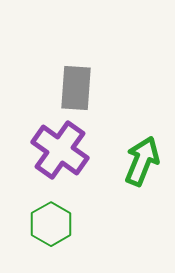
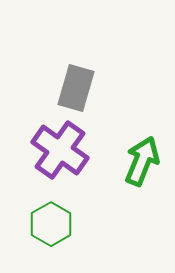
gray rectangle: rotated 12 degrees clockwise
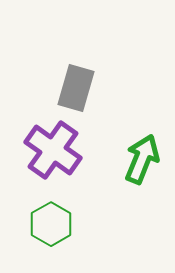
purple cross: moved 7 px left
green arrow: moved 2 px up
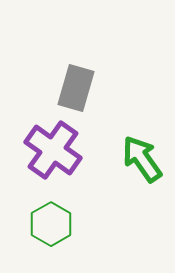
green arrow: rotated 57 degrees counterclockwise
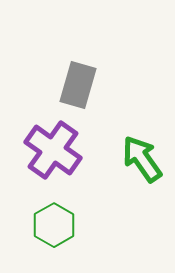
gray rectangle: moved 2 px right, 3 px up
green hexagon: moved 3 px right, 1 px down
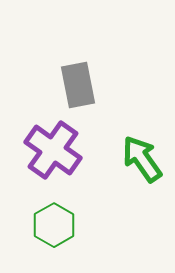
gray rectangle: rotated 27 degrees counterclockwise
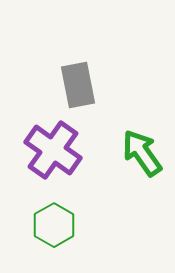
green arrow: moved 6 px up
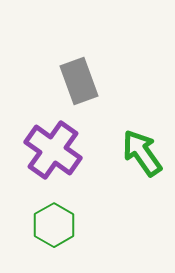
gray rectangle: moved 1 px right, 4 px up; rotated 9 degrees counterclockwise
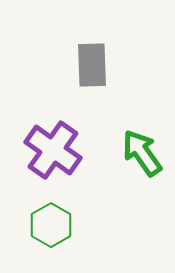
gray rectangle: moved 13 px right, 16 px up; rotated 18 degrees clockwise
green hexagon: moved 3 px left
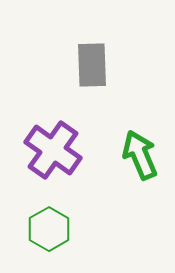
green arrow: moved 2 px left, 2 px down; rotated 12 degrees clockwise
green hexagon: moved 2 px left, 4 px down
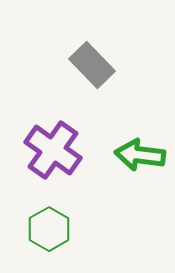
gray rectangle: rotated 42 degrees counterclockwise
green arrow: rotated 60 degrees counterclockwise
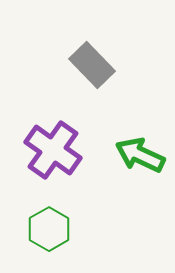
green arrow: rotated 18 degrees clockwise
